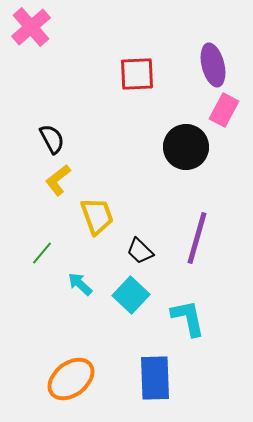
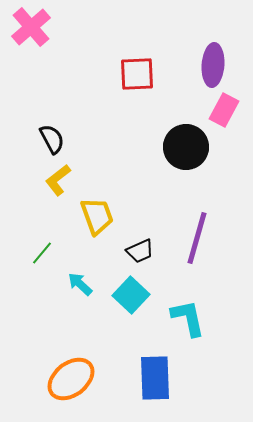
purple ellipse: rotated 18 degrees clockwise
black trapezoid: rotated 68 degrees counterclockwise
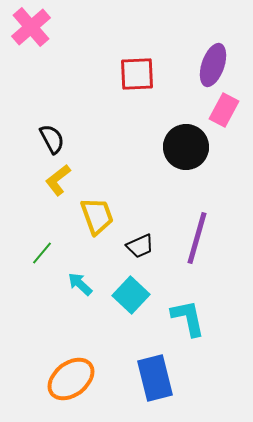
purple ellipse: rotated 15 degrees clockwise
black trapezoid: moved 5 px up
blue rectangle: rotated 12 degrees counterclockwise
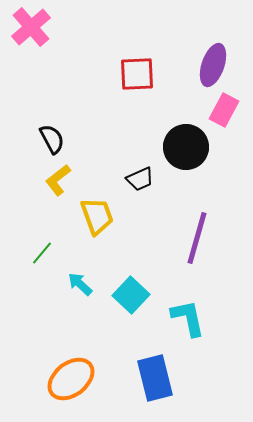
black trapezoid: moved 67 px up
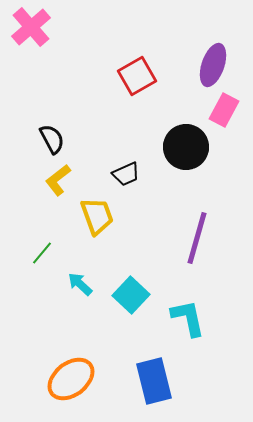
red square: moved 2 px down; rotated 27 degrees counterclockwise
black trapezoid: moved 14 px left, 5 px up
blue rectangle: moved 1 px left, 3 px down
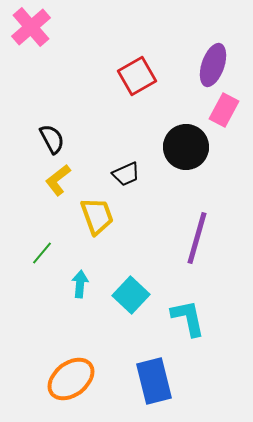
cyan arrow: rotated 52 degrees clockwise
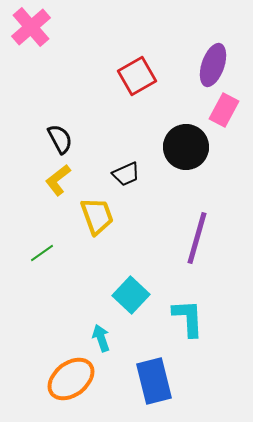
black semicircle: moved 8 px right
green line: rotated 15 degrees clockwise
cyan arrow: moved 21 px right, 54 px down; rotated 24 degrees counterclockwise
cyan L-shape: rotated 9 degrees clockwise
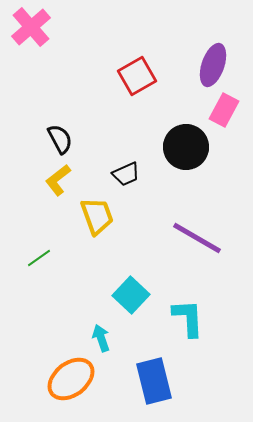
purple line: rotated 76 degrees counterclockwise
green line: moved 3 px left, 5 px down
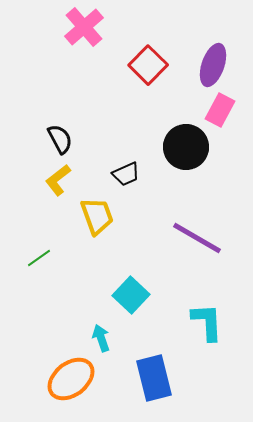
pink cross: moved 53 px right
red square: moved 11 px right, 11 px up; rotated 15 degrees counterclockwise
pink rectangle: moved 4 px left
cyan L-shape: moved 19 px right, 4 px down
blue rectangle: moved 3 px up
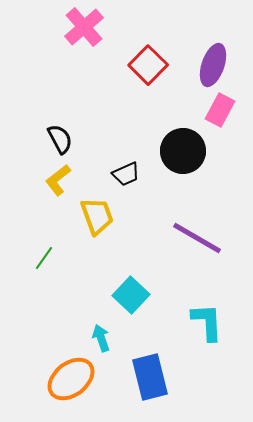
black circle: moved 3 px left, 4 px down
green line: moved 5 px right; rotated 20 degrees counterclockwise
blue rectangle: moved 4 px left, 1 px up
